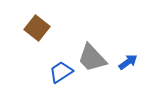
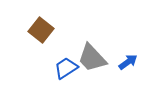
brown square: moved 4 px right, 2 px down
blue trapezoid: moved 5 px right, 4 px up
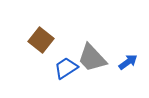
brown square: moved 10 px down
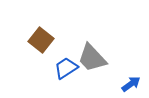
blue arrow: moved 3 px right, 22 px down
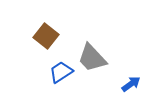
brown square: moved 5 px right, 4 px up
blue trapezoid: moved 5 px left, 4 px down
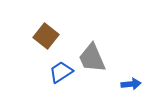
gray trapezoid: rotated 20 degrees clockwise
blue arrow: rotated 30 degrees clockwise
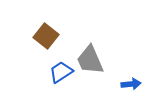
gray trapezoid: moved 2 px left, 2 px down
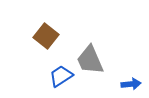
blue trapezoid: moved 4 px down
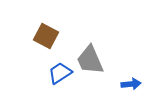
brown square: rotated 10 degrees counterclockwise
blue trapezoid: moved 1 px left, 3 px up
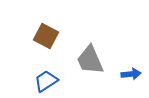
blue trapezoid: moved 14 px left, 8 px down
blue arrow: moved 10 px up
